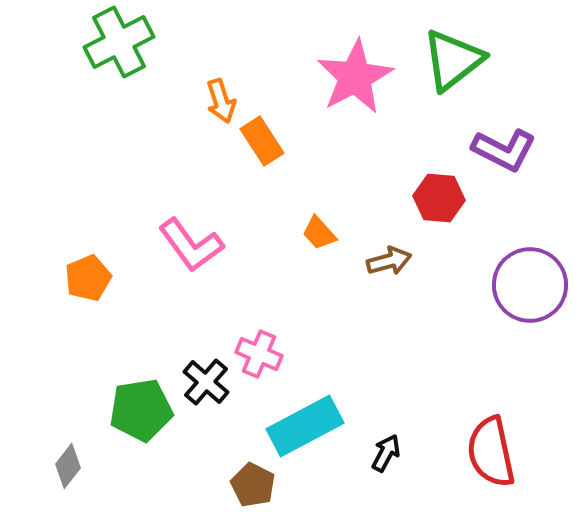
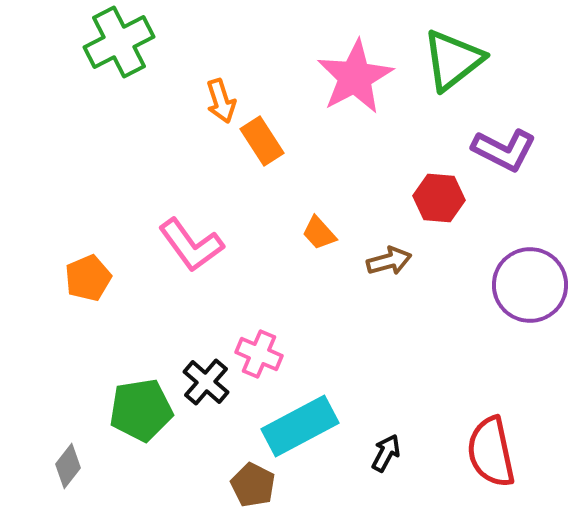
cyan rectangle: moved 5 px left
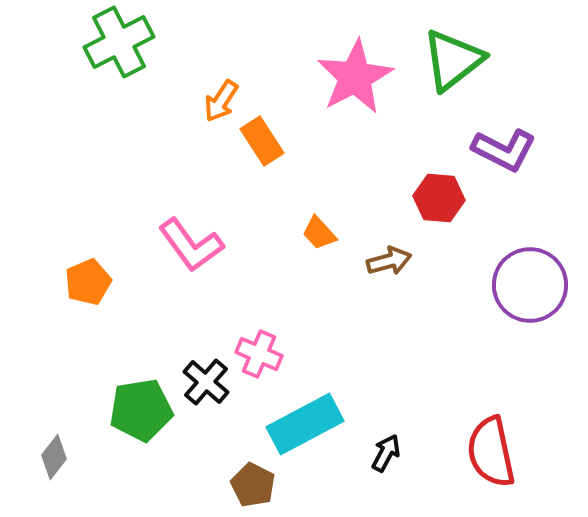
orange arrow: rotated 51 degrees clockwise
orange pentagon: moved 4 px down
cyan rectangle: moved 5 px right, 2 px up
gray diamond: moved 14 px left, 9 px up
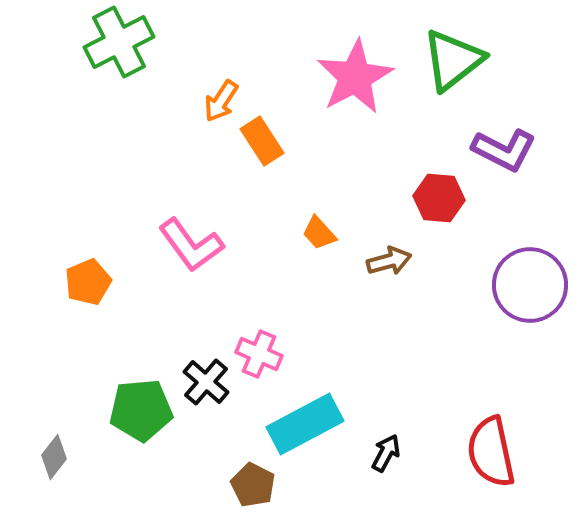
green pentagon: rotated 4 degrees clockwise
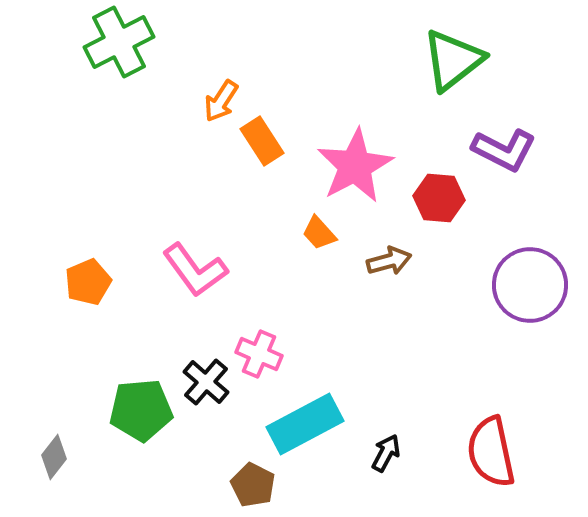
pink star: moved 89 px down
pink L-shape: moved 4 px right, 25 px down
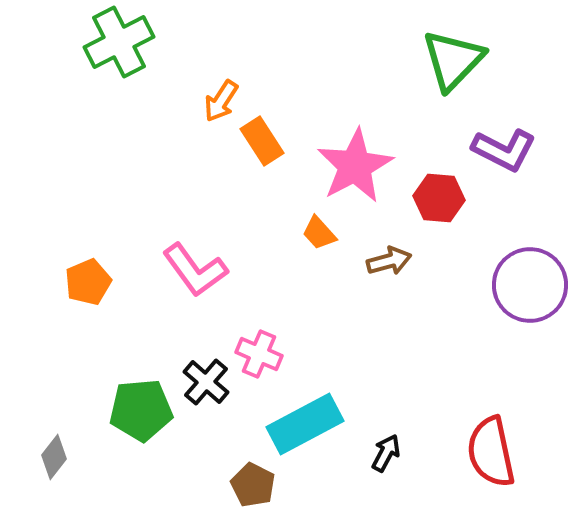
green triangle: rotated 8 degrees counterclockwise
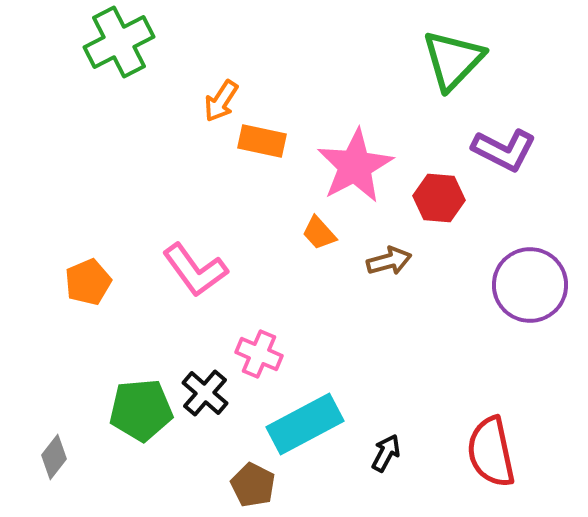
orange rectangle: rotated 45 degrees counterclockwise
black cross: moved 1 px left, 11 px down
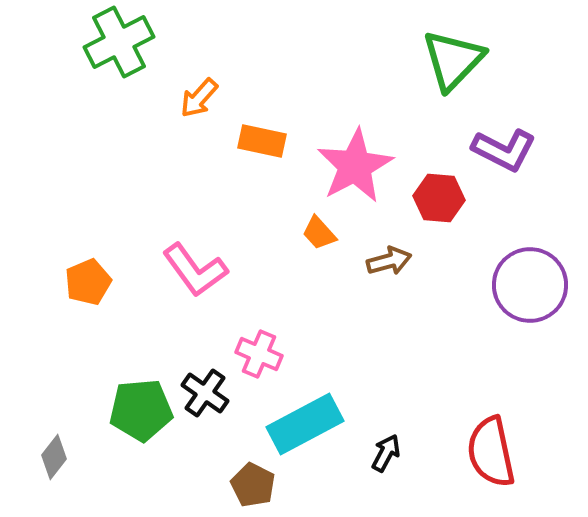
orange arrow: moved 22 px left, 3 px up; rotated 9 degrees clockwise
black cross: rotated 6 degrees counterclockwise
